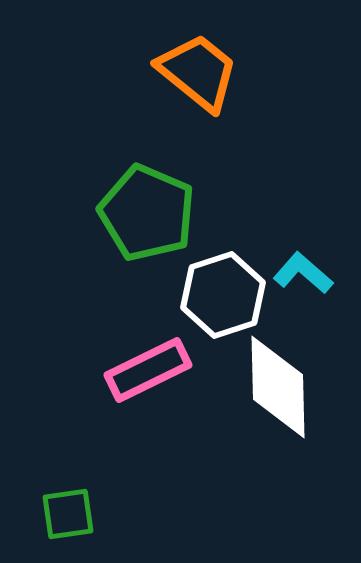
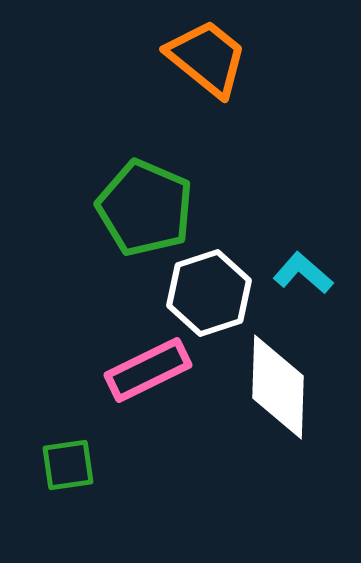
orange trapezoid: moved 9 px right, 14 px up
green pentagon: moved 2 px left, 5 px up
white hexagon: moved 14 px left, 2 px up
white diamond: rotated 3 degrees clockwise
green square: moved 49 px up
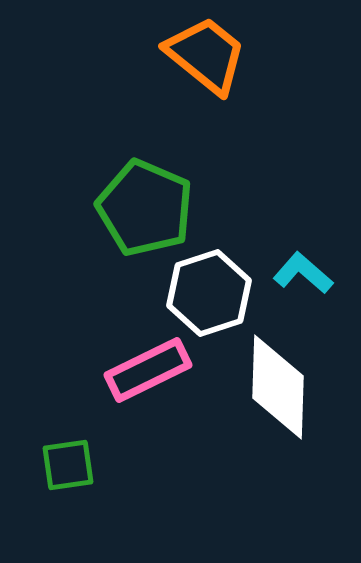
orange trapezoid: moved 1 px left, 3 px up
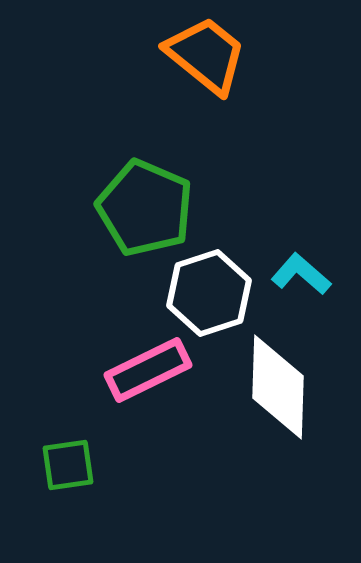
cyan L-shape: moved 2 px left, 1 px down
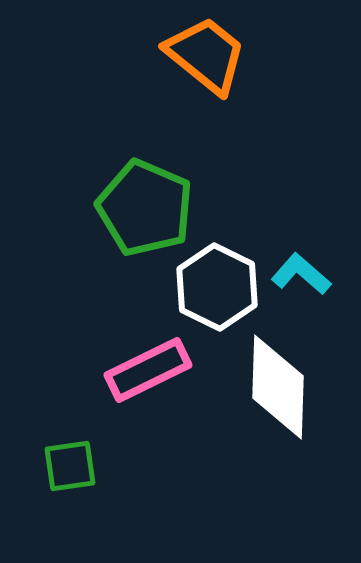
white hexagon: moved 8 px right, 6 px up; rotated 16 degrees counterclockwise
green square: moved 2 px right, 1 px down
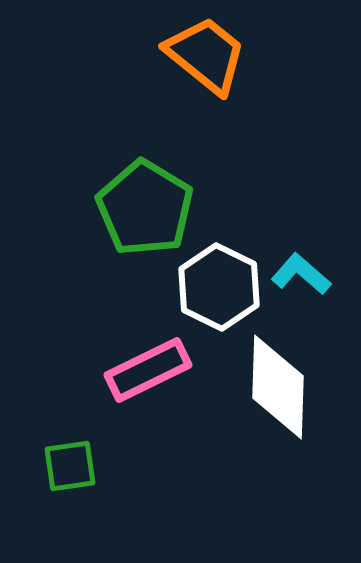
green pentagon: rotated 8 degrees clockwise
white hexagon: moved 2 px right
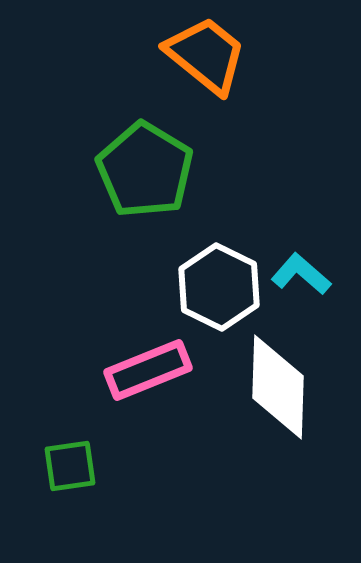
green pentagon: moved 38 px up
pink rectangle: rotated 4 degrees clockwise
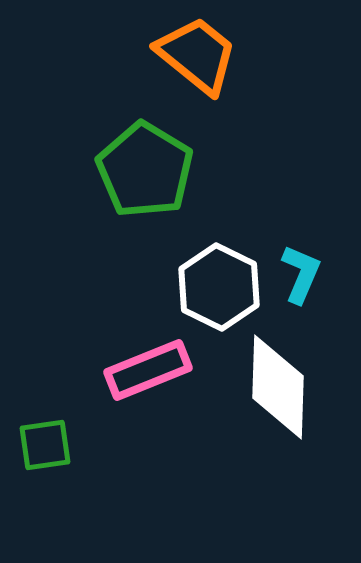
orange trapezoid: moved 9 px left
cyan L-shape: rotated 72 degrees clockwise
green square: moved 25 px left, 21 px up
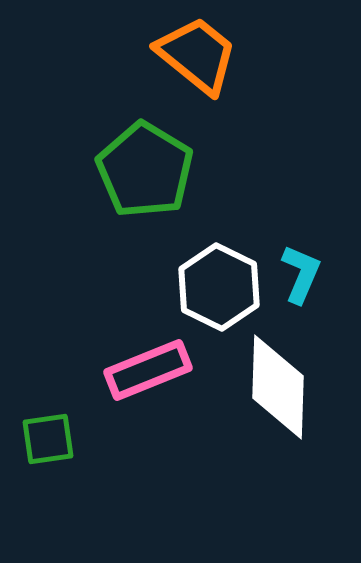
green square: moved 3 px right, 6 px up
